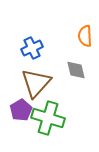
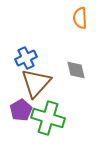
orange semicircle: moved 5 px left, 18 px up
blue cross: moved 6 px left, 10 px down
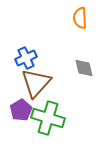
gray diamond: moved 8 px right, 2 px up
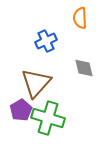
blue cross: moved 20 px right, 17 px up
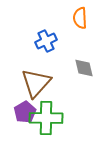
purple pentagon: moved 4 px right, 2 px down
green cross: moved 2 px left; rotated 16 degrees counterclockwise
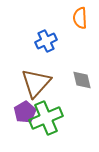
gray diamond: moved 2 px left, 12 px down
green cross: rotated 24 degrees counterclockwise
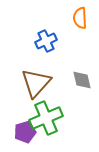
purple pentagon: moved 20 px down; rotated 15 degrees clockwise
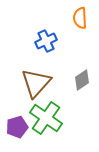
gray diamond: rotated 70 degrees clockwise
green cross: rotated 32 degrees counterclockwise
purple pentagon: moved 8 px left, 5 px up
